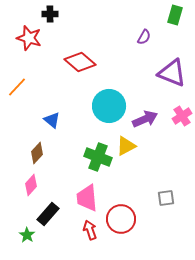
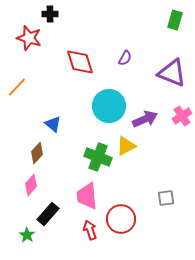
green rectangle: moved 5 px down
purple semicircle: moved 19 px left, 21 px down
red diamond: rotated 32 degrees clockwise
blue triangle: moved 1 px right, 4 px down
pink trapezoid: moved 2 px up
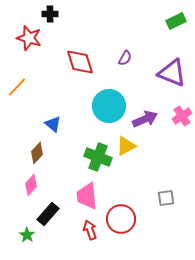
green rectangle: moved 1 px right, 1 px down; rotated 48 degrees clockwise
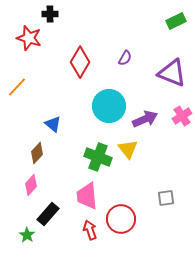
red diamond: rotated 48 degrees clockwise
yellow triangle: moved 2 px right, 3 px down; rotated 40 degrees counterclockwise
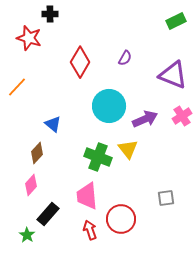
purple triangle: moved 1 px right, 2 px down
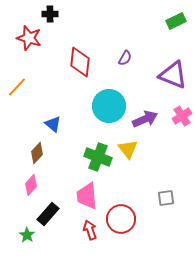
red diamond: rotated 24 degrees counterclockwise
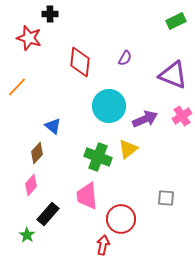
blue triangle: moved 2 px down
yellow triangle: rotated 30 degrees clockwise
gray square: rotated 12 degrees clockwise
red arrow: moved 13 px right, 15 px down; rotated 30 degrees clockwise
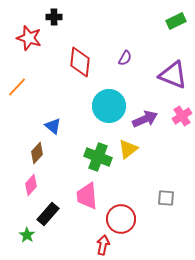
black cross: moved 4 px right, 3 px down
